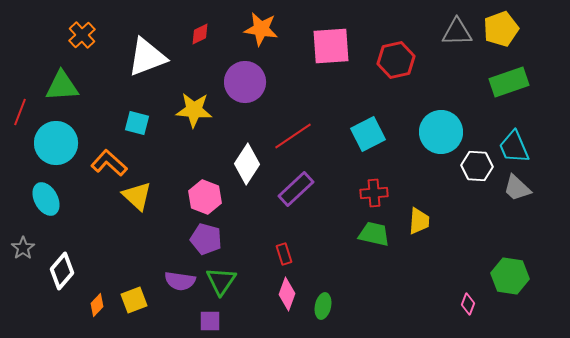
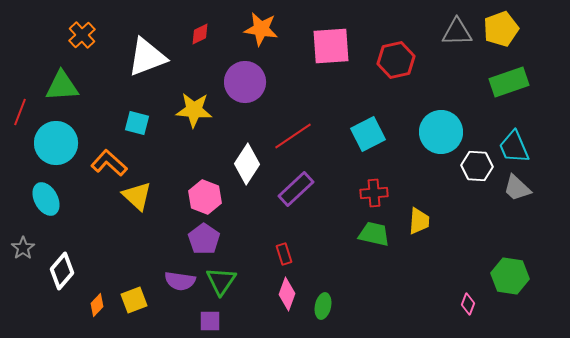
purple pentagon at (206, 239): moved 2 px left; rotated 20 degrees clockwise
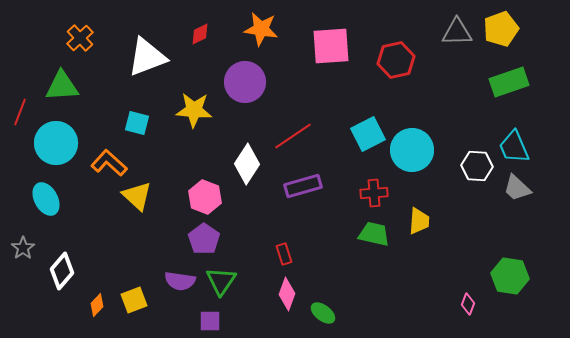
orange cross at (82, 35): moved 2 px left, 3 px down
cyan circle at (441, 132): moved 29 px left, 18 px down
purple rectangle at (296, 189): moved 7 px right, 3 px up; rotated 27 degrees clockwise
green ellipse at (323, 306): moved 7 px down; rotated 65 degrees counterclockwise
